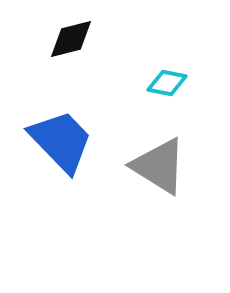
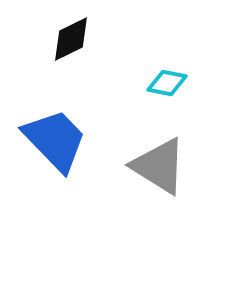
black diamond: rotated 12 degrees counterclockwise
blue trapezoid: moved 6 px left, 1 px up
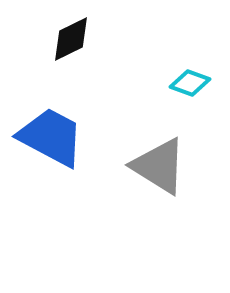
cyan diamond: moved 23 px right; rotated 9 degrees clockwise
blue trapezoid: moved 4 px left, 3 px up; rotated 18 degrees counterclockwise
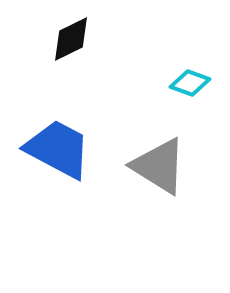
blue trapezoid: moved 7 px right, 12 px down
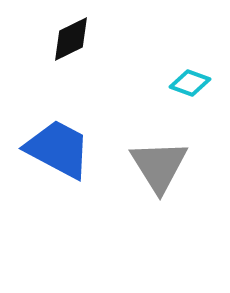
gray triangle: rotated 26 degrees clockwise
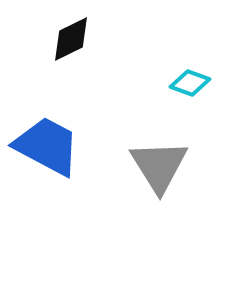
blue trapezoid: moved 11 px left, 3 px up
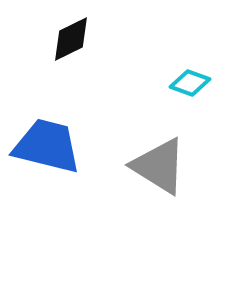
blue trapezoid: rotated 14 degrees counterclockwise
gray triangle: rotated 26 degrees counterclockwise
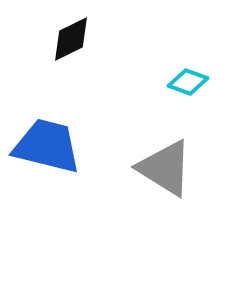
cyan diamond: moved 2 px left, 1 px up
gray triangle: moved 6 px right, 2 px down
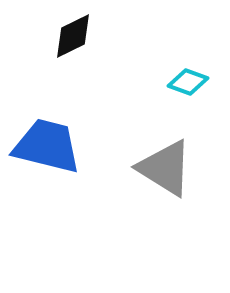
black diamond: moved 2 px right, 3 px up
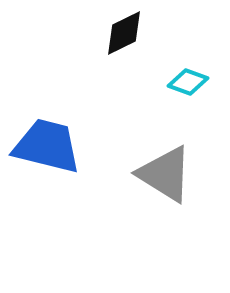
black diamond: moved 51 px right, 3 px up
gray triangle: moved 6 px down
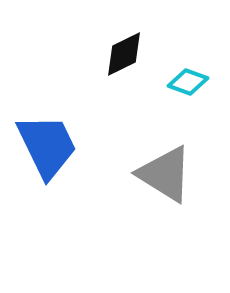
black diamond: moved 21 px down
blue trapezoid: rotated 50 degrees clockwise
